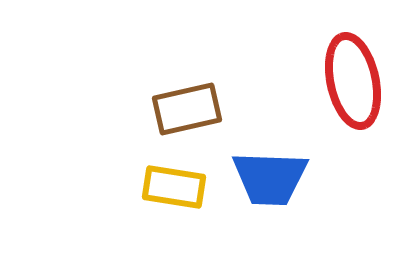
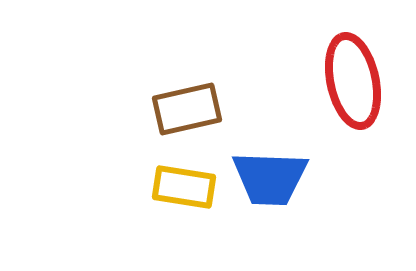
yellow rectangle: moved 10 px right
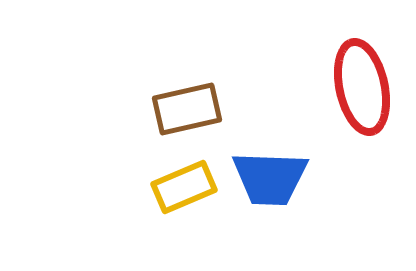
red ellipse: moved 9 px right, 6 px down
yellow rectangle: rotated 32 degrees counterclockwise
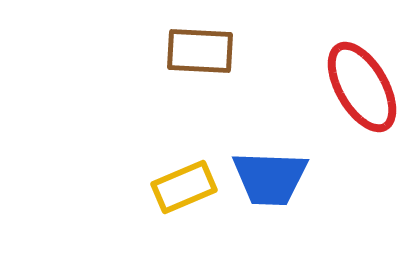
red ellipse: rotated 18 degrees counterclockwise
brown rectangle: moved 13 px right, 58 px up; rotated 16 degrees clockwise
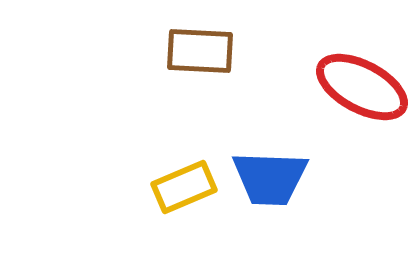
red ellipse: rotated 32 degrees counterclockwise
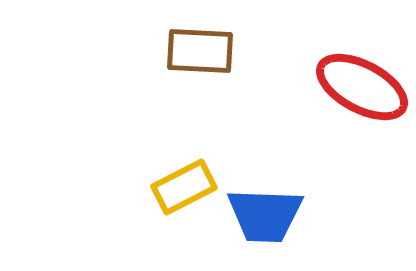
blue trapezoid: moved 5 px left, 37 px down
yellow rectangle: rotated 4 degrees counterclockwise
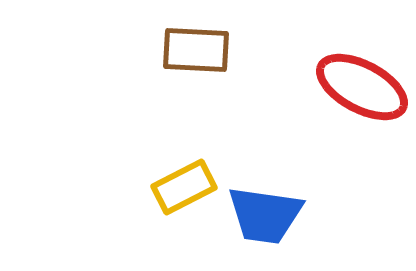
brown rectangle: moved 4 px left, 1 px up
blue trapezoid: rotated 6 degrees clockwise
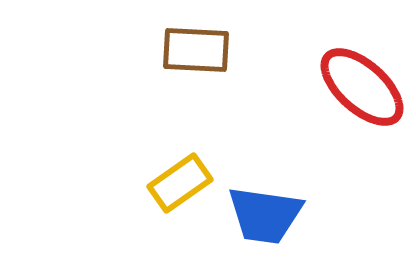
red ellipse: rotated 14 degrees clockwise
yellow rectangle: moved 4 px left, 4 px up; rotated 8 degrees counterclockwise
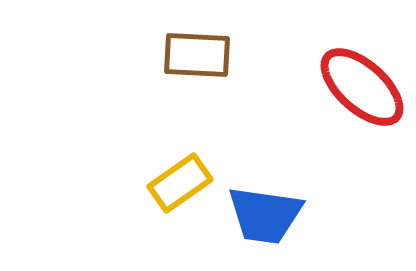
brown rectangle: moved 1 px right, 5 px down
